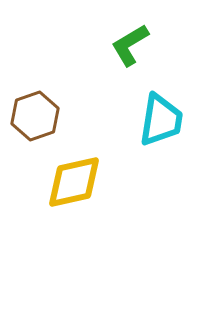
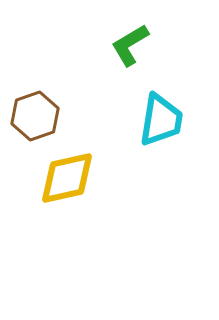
yellow diamond: moved 7 px left, 4 px up
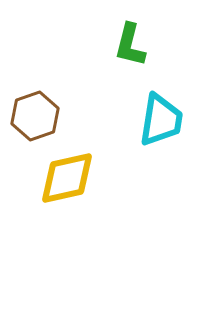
green L-shape: rotated 45 degrees counterclockwise
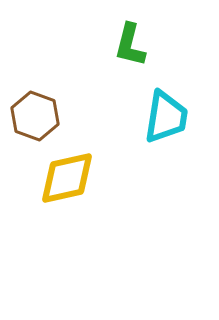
brown hexagon: rotated 21 degrees counterclockwise
cyan trapezoid: moved 5 px right, 3 px up
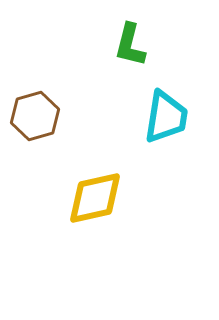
brown hexagon: rotated 24 degrees clockwise
yellow diamond: moved 28 px right, 20 px down
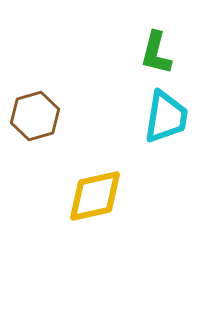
green L-shape: moved 26 px right, 8 px down
yellow diamond: moved 2 px up
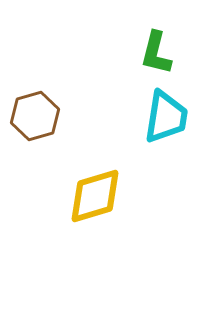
yellow diamond: rotated 4 degrees counterclockwise
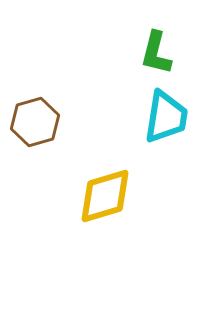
brown hexagon: moved 6 px down
yellow diamond: moved 10 px right
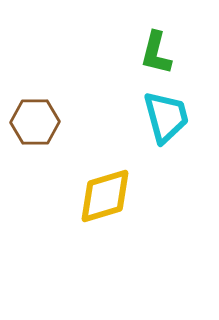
cyan trapezoid: rotated 24 degrees counterclockwise
brown hexagon: rotated 15 degrees clockwise
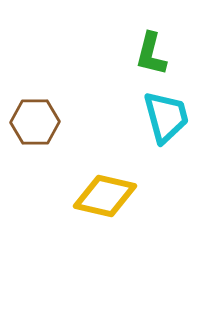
green L-shape: moved 5 px left, 1 px down
yellow diamond: rotated 30 degrees clockwise
